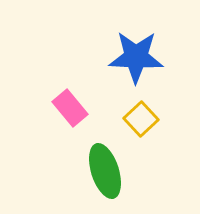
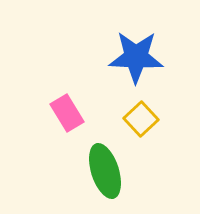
pink rectangle: moved 3 px left, 5 px down; rotated 9 degrees clockwise
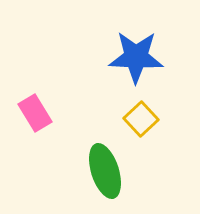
pink rectangle: moved 32 px left
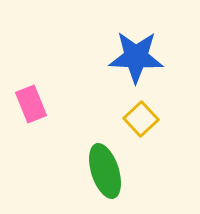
pink rectangle: moved 4 px left, 9 px up; rotated 9 degrees clockwise
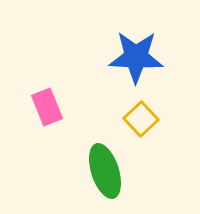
pink rectangle: moved 16 px right, 3 px down
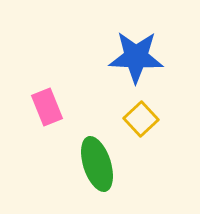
green ellipse: moved 8 px left, 7 px up
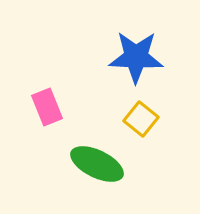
yellow square: rotated 8 degrees counterclockwise
green ellipse: rotated 46 degrees counterclockwise
